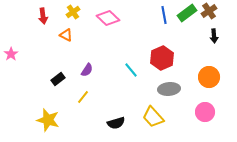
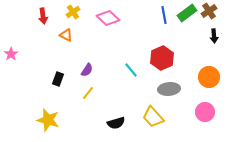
black rectangle: rotated 32 degrees counterclockwise
yellow line: moved 5 px right, 4 px up
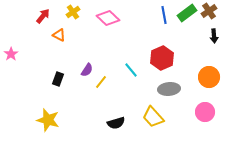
red arrow: rotated 133 degrees counterclockwise
orange triangle: moved 7 px left
yellow line: moved 13 px right, 11 px up
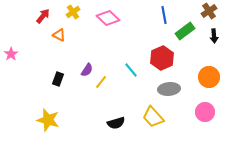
green rectangle: moved 2 px left, 18 px down
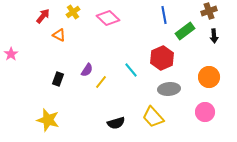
brown cross: rotated 14 degrees clockwise
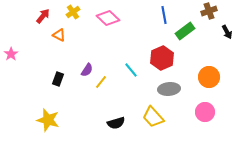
black arrow: moved 13 px right, 4 px up; rotated 24 degrees counterclockwise
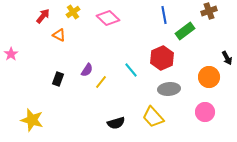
black arrow: moved 26 px down
yellow star: moved 16 px left
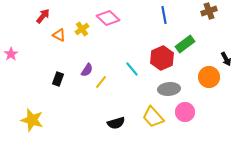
yellow cross: moved 9 px right, 17 px down
green rectangle: moved 13 px down
black arrow: moved 1 px left, 1 px down
cyan line: moved 1 px right, 1 px up
pink circle: moved 20 px left
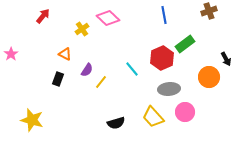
orange triangle: moved 6 px right, 19 px down
